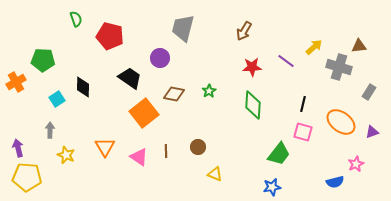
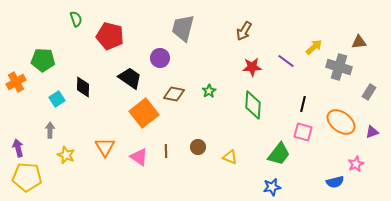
brown triangle: moved 4 px up
yellow triangle: moved 15 px right, 17 px up
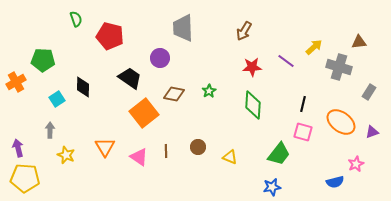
gray trapezoid: rotated 16 degrees counterclockwise
yellow pentagon: moved 2 px left, 1 px down
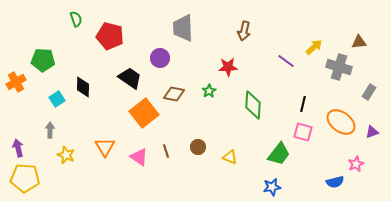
brown arrow: rotated 18 degrees counterclockwise
red star: moved 24 px left
brown line: rotated 16 degrees counterclockwise
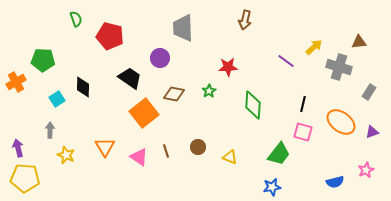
brown arrow: moved 1 px right, 11 px up
pink star: moved 10 px right, 6 px down
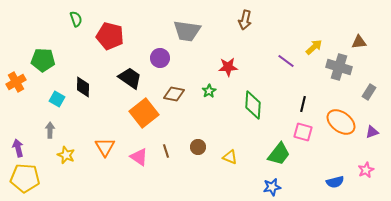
gray trapezoid: moved 4 px right, 3 px down; rotated 80 degrees counterclockwise
cyan square: rotated 28 degrees counterclockwise
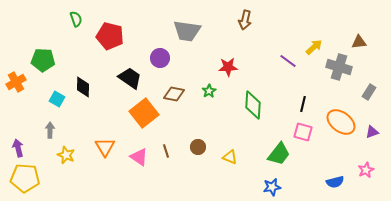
purple line: moved 2 px right
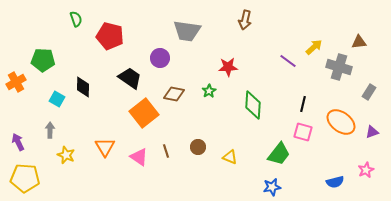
purple arrow: moved 6 px up; rotated 12 degrees counterclockwise
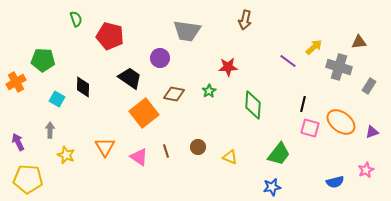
gray rectangle: moved 6 px up
pink square: moved 7 px right, 4 px up
yellow pentagon: moved 3 px right, 1 px down
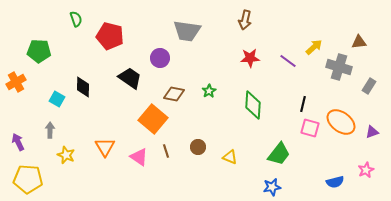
green pentagon: moved 4 px left, 9 px up
red star: moved 22 px right, 9 px up
orange square: moved 9 px right, 6 px down; rotated 12 degrees counterclockwise
